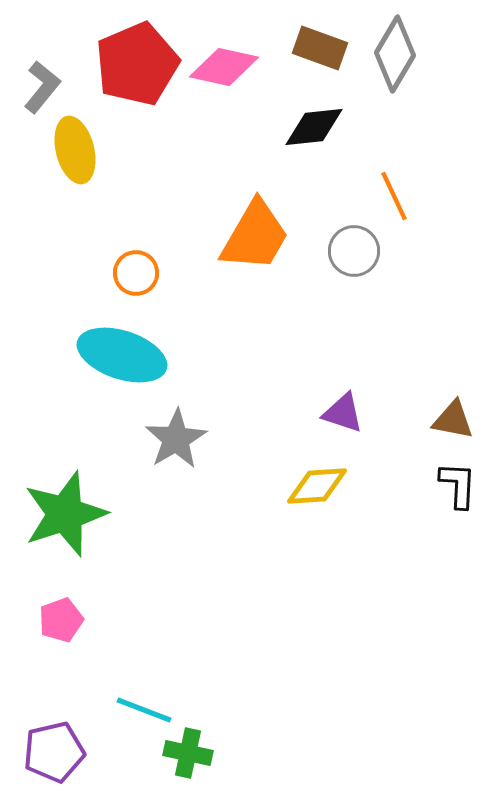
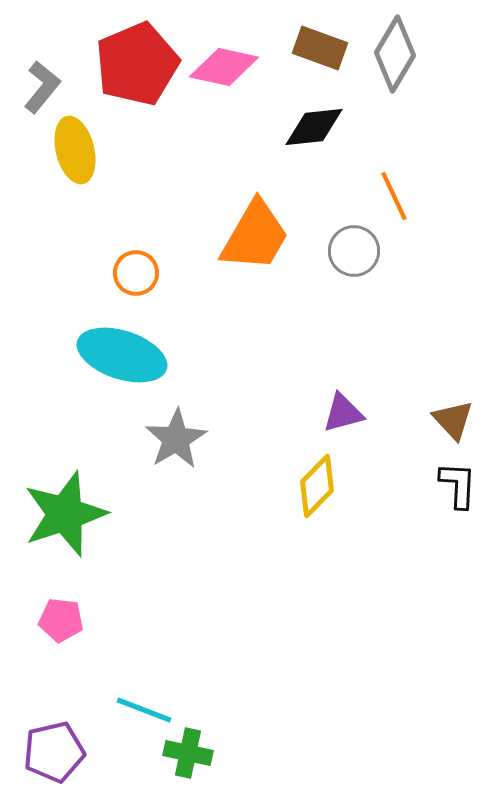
purple triangle: rotated 33 degrees counterclockwise
brown triangle: rotated 36 degrees clockwise
yellow diamond: rotated 42 degrees counterclockwise
pink pentagon: rotated 27 degrees clockwise
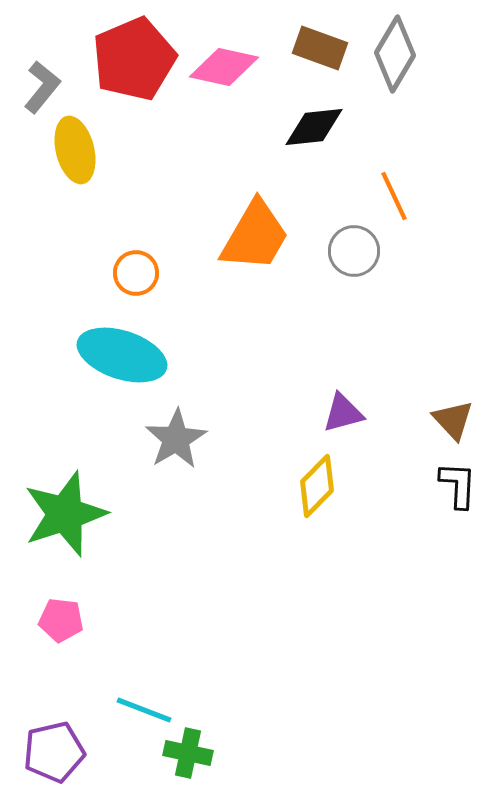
red pentagon: moved 3 px left, 5 px up
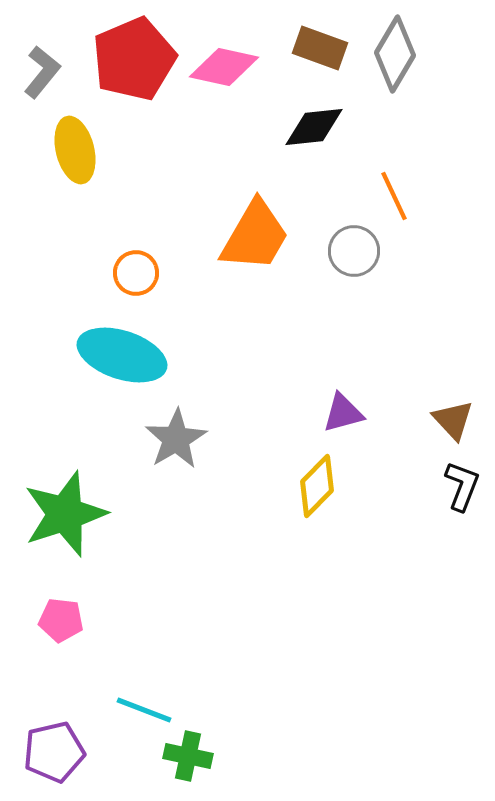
gray L-shape: moved 15 px up
black L-shape: moved 4 px right, 1 px down; rotated 18 degrees clockwise
green cross: moved 3 px down
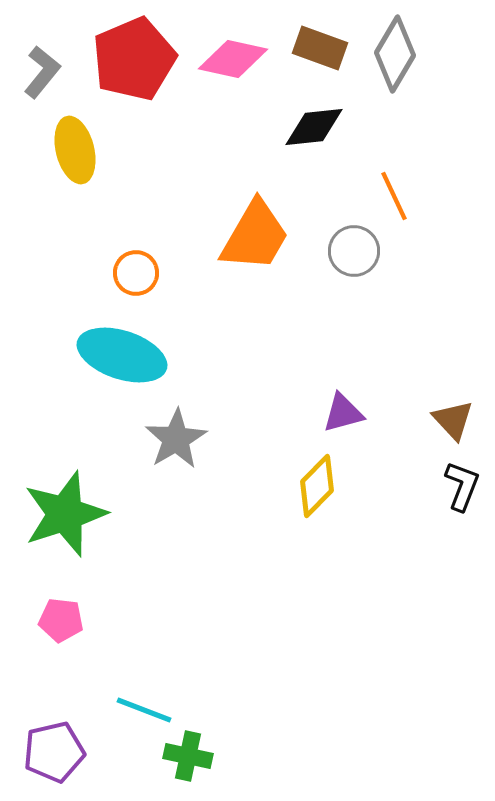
pink diamond: moved 9 px right, 8 px up
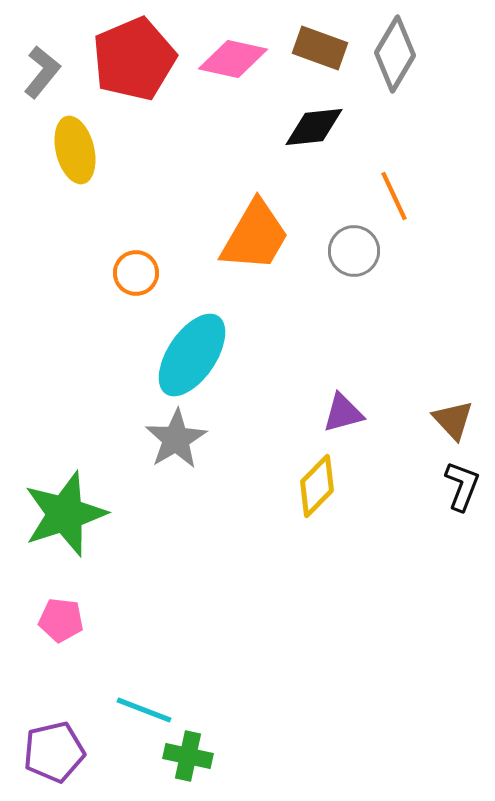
cyan ellipse: moved 70 px right; rotated 74 degrees counterclockwise
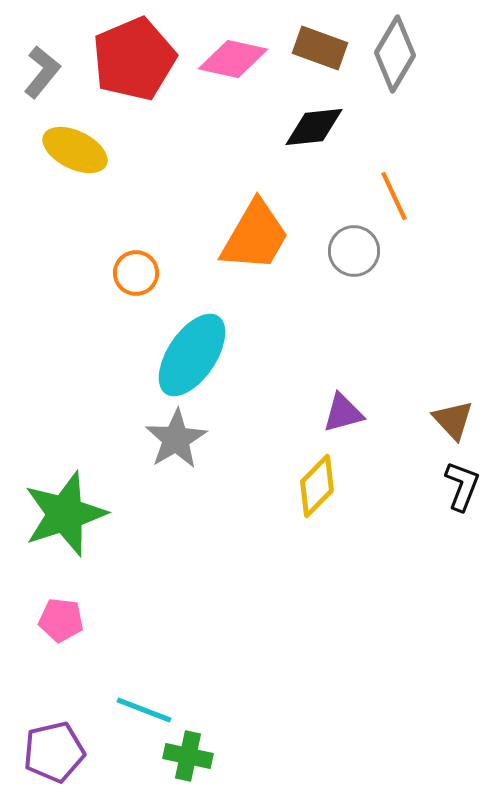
yellow ellipse: rotated 50 degrees counterclockwise
